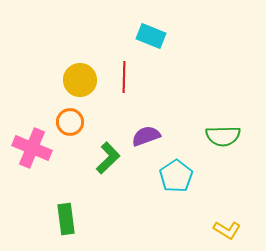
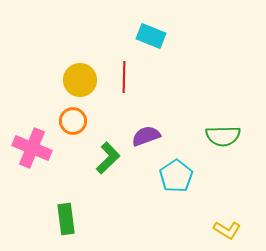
orange circle: moved 3 px right, 1 px up
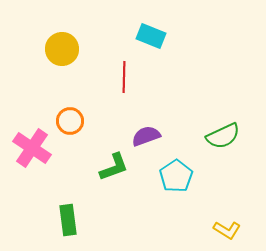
yellow circle: moved 18 px left, 31 px up
orange circle: moved 3 px left
green semicircle: rotated 24 degrees counterclockwise
pink cross: rotated 12 degrees clockwise
green L-shape: moved 6 px right, 9 px down; rotated 24 degrees clockwise
green rectangle: moved 2 px right, 1 px down
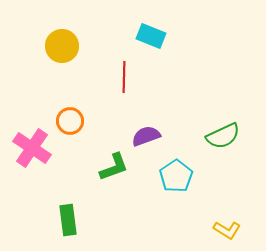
yellow circle: moved 3 px up
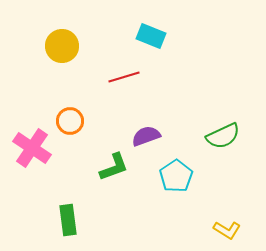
red line: rotated 72 degrees clockwise
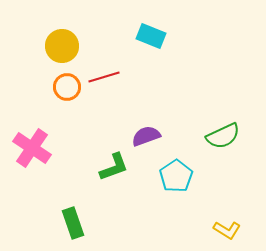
red line: moved 20 px left
orange circle: moved 3 px left, 34 px up
green rectangle: moved 5 px right, 3 px down; rotated 12 degrees counterclockwise
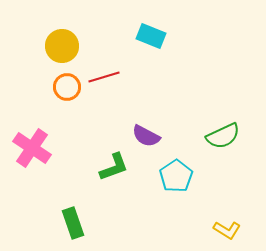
purple semicircle: rotated 132 degrees counterclockwise
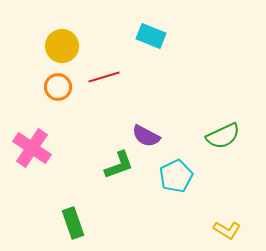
orange circle: moved 9 px left
green L-shape: moved 5 px right, 2 px up
cyan pentagon: rotated 8 degrees clockwise
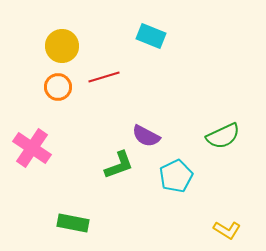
green rectangle: rotated 60 degrees counterclockwise
